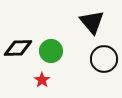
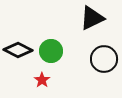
black triangle: moved 4 px up; rotated 44 degrees clockwise
black diamond: moved 2 px down; rotated 28 degrees clockwise
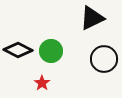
red star: moved 3 px down
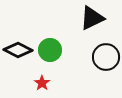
green circle: moved 1 px left, 1 px up
black circle: moved 2 px right, 2 px up
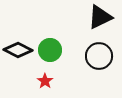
black triangle: moved 8 px right, 1 px up
black circle: moved 7 px left, 1 px up
red star: moved 3 px right, 2 px up
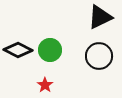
red star: moved 4 px down
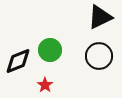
black diamond: moved 11 px down; rotated 48 degrees counterclockwise
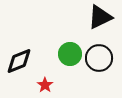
green circle: moved 20 px right, 4 px down
black circle: moved 2 px down
black diamond: moved 1 px right
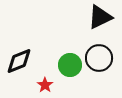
green circle: moved 11 px down
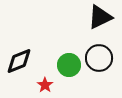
green circle: moved 1 px left
